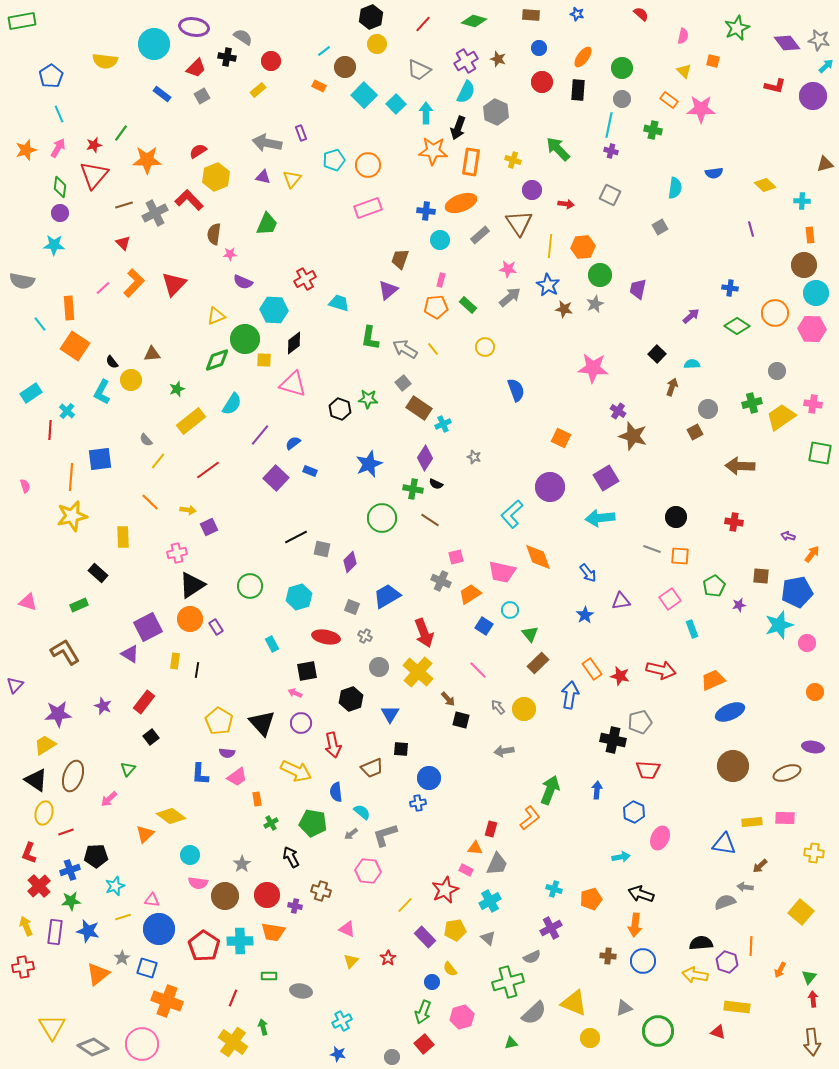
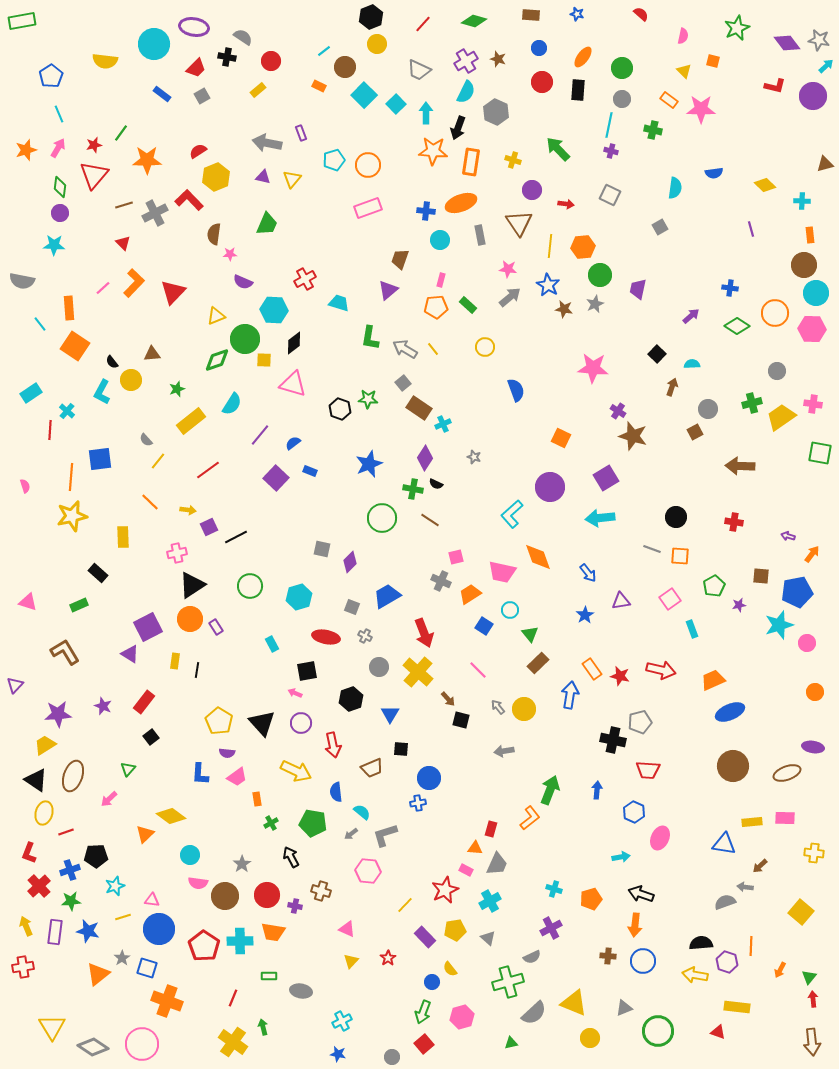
gray rectangle at (480, 235): rotated 60 degrees counterclockwise
red triangle at (174, 284): moved 1 px left, 8 px down
black line at (296, 537): moved 60 px left
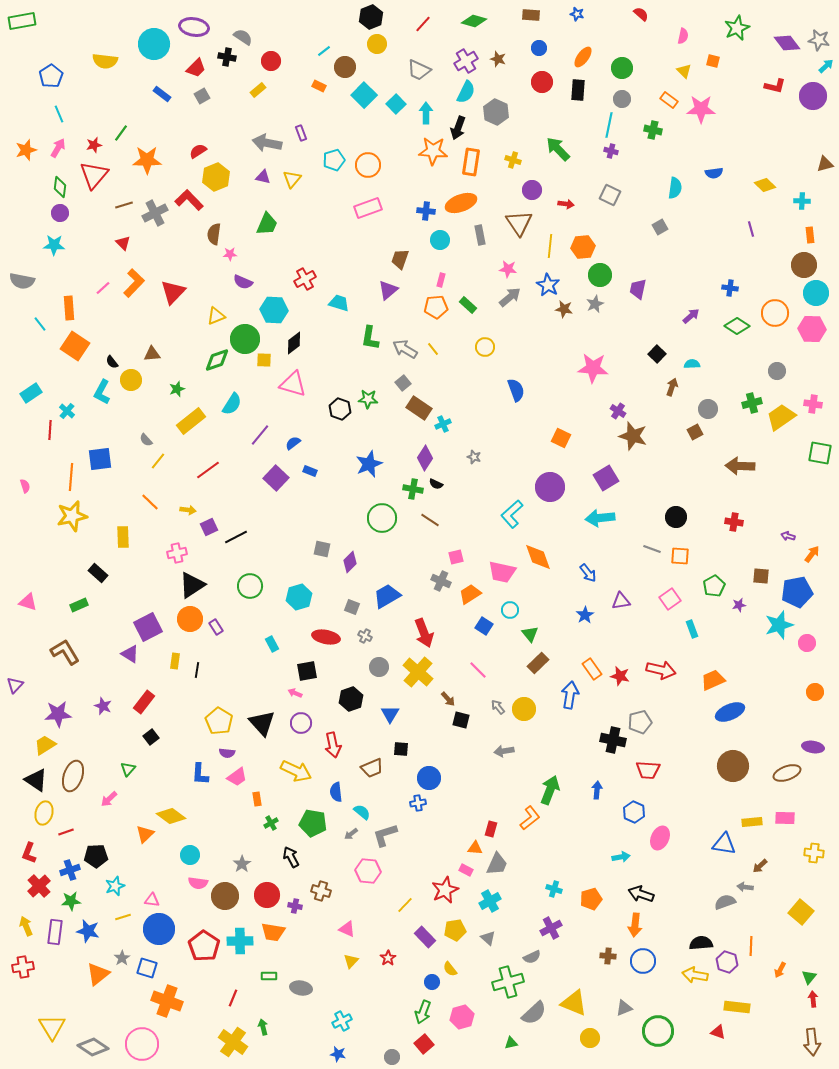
gray ellipse at (301, 991): moved 3 px up
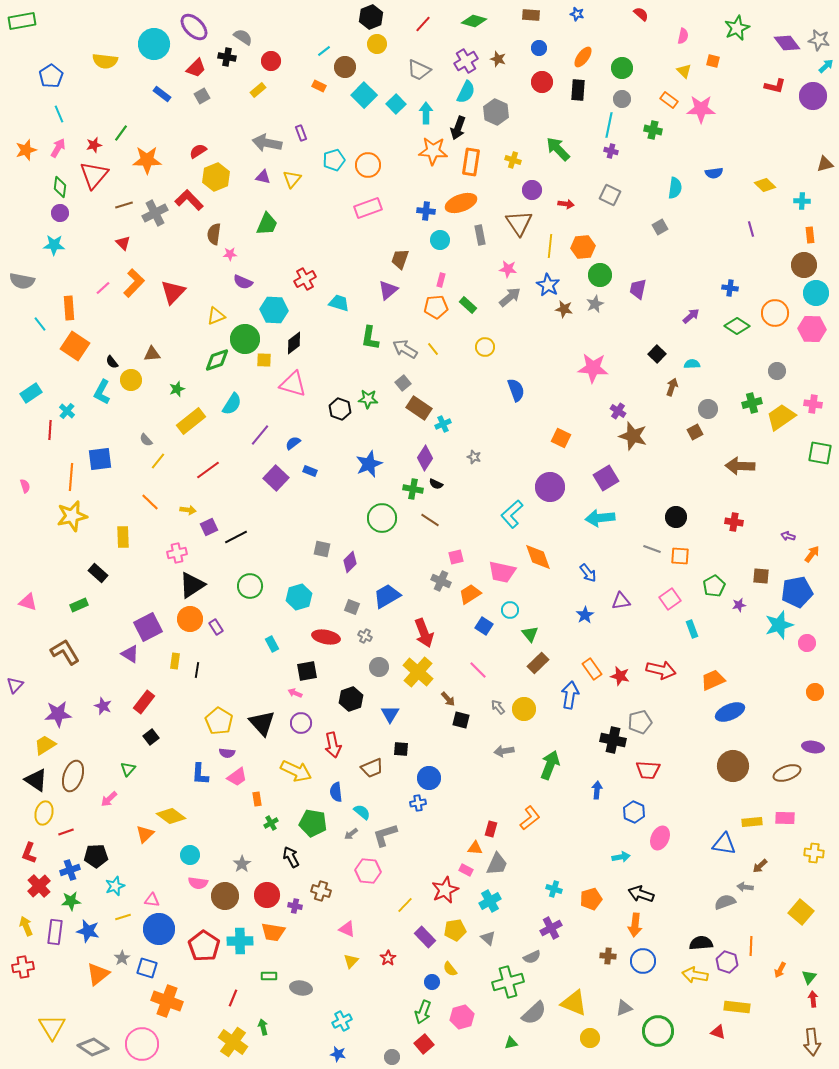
purple ellipse at (194, 27): rotated 36 degrees clockwise
green arrow at (550, 790): moved 25 px up
